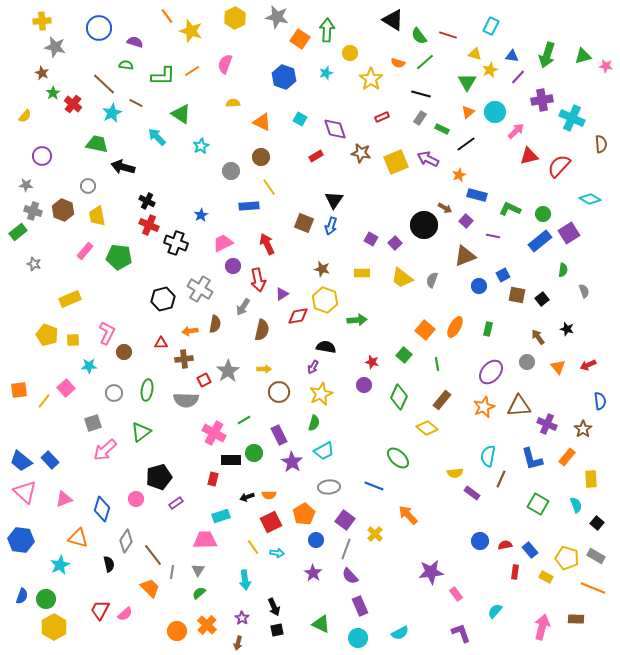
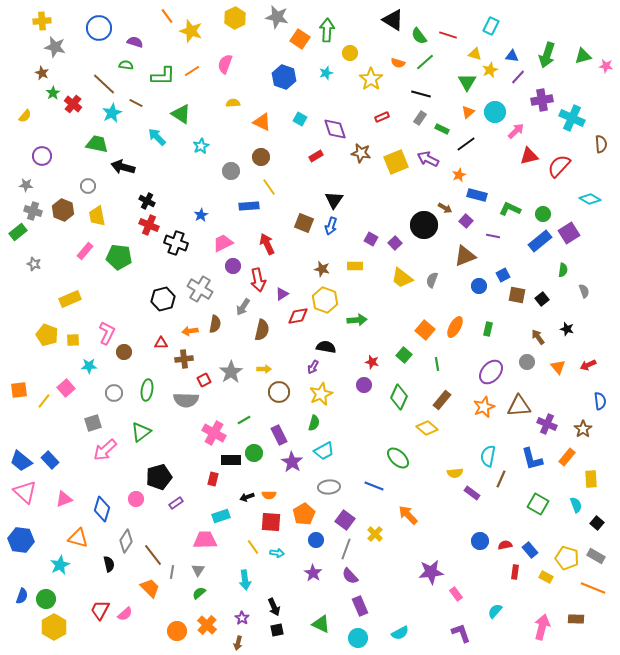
yellow rectangle at (362, 273): moved 7 px left, 7 px up
gray star at (228, 371): moved 3 px right, 1 px down
red square at (271, 522): rotated 30 degrees clockwise
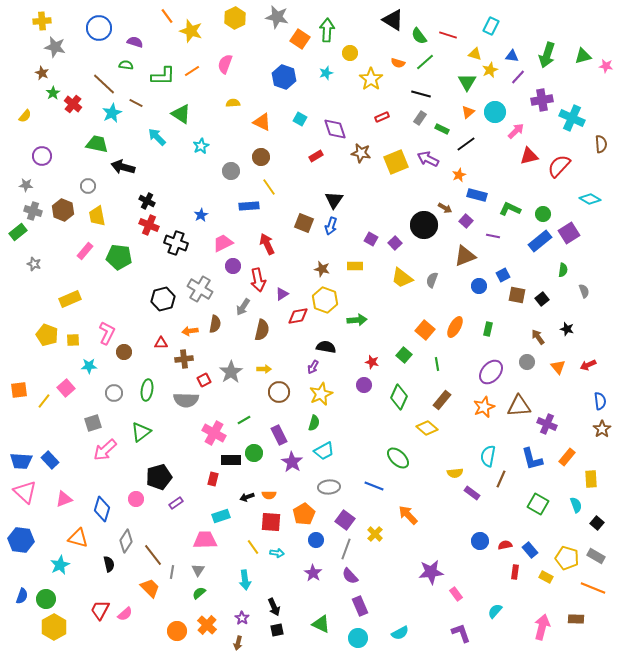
brown star at (583, 429): moved 19 px right
blue trapezoid at (21, 461): rotated 35 degrees counterclockwise
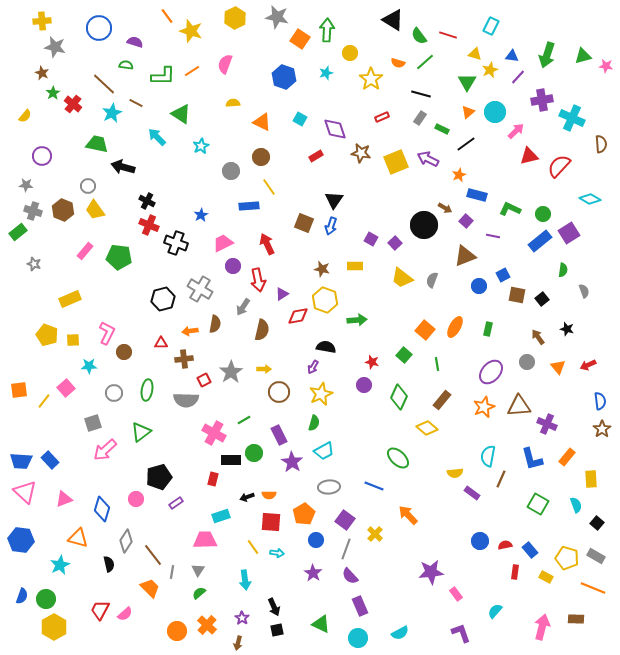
yellow trapezoid at (97, 216): moved 2 px left, 6 px up; rotated 25 degrees counterclockwise
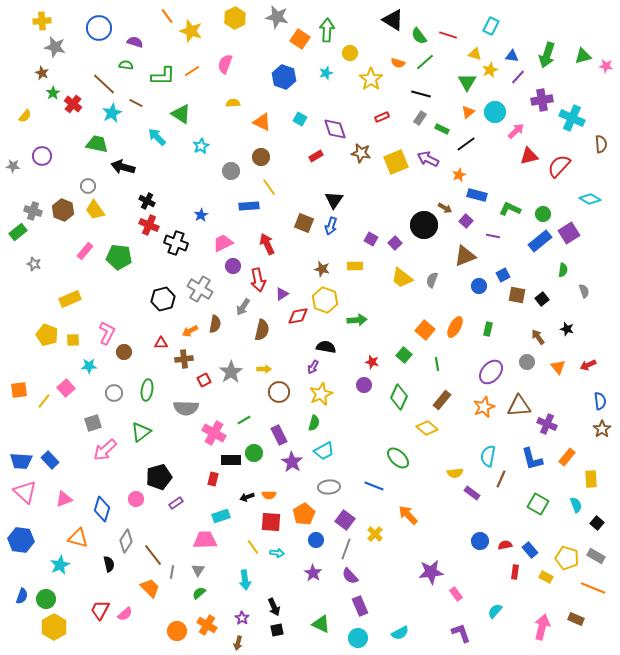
gray star at (26, 185): moved 13 px left, 19 px up
orange arrow at (190, 331): rotated 21 degrees counterclockwise
gray semicircle at (186, 400): moved 8 px down
brown rectangle at (576, 619): rotated 21 degrees clockwise
orange cross at (207, 625): rotated 12 degrees counterclockwise
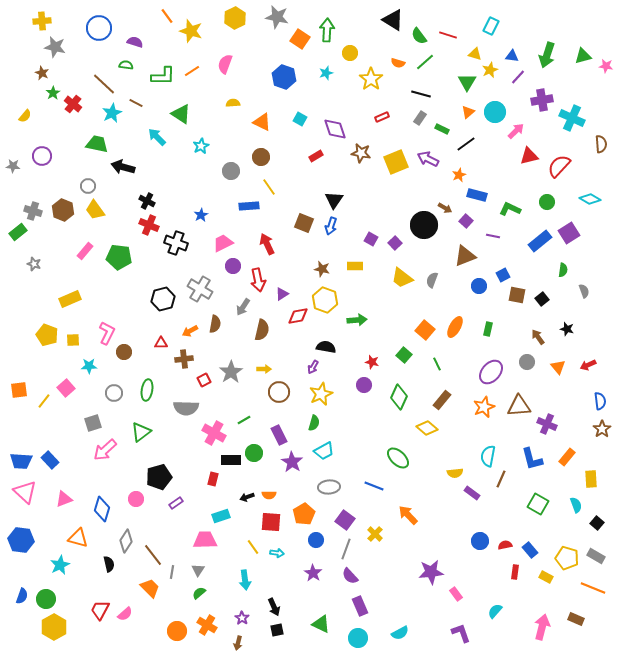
green circle at (543, 214): moved 4 px right, 12 px up
green line at (437, 364): rotated 16 degrees counterclockwise
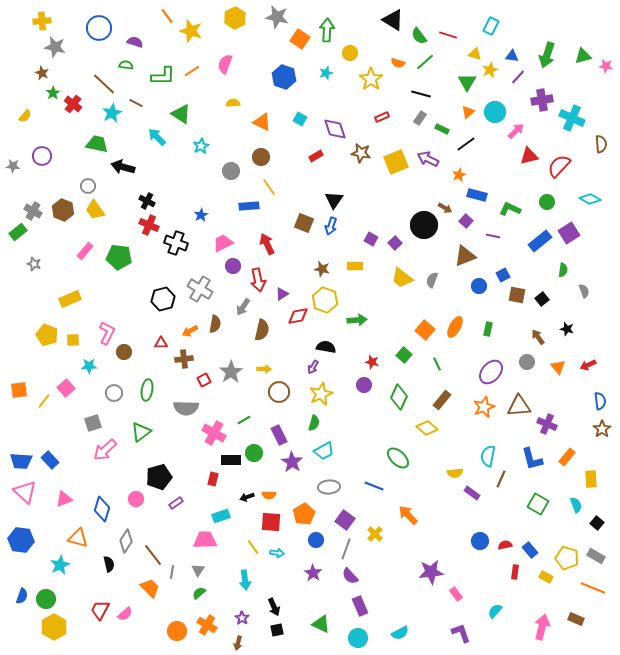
gray cross at (33, 211): rotated 12 degrees clockwise
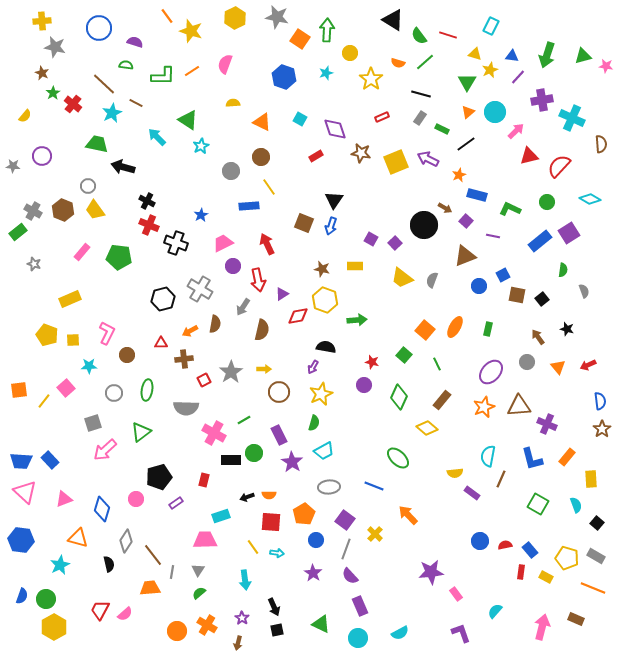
green triangle at (181, 114): moved 7 px right, 6 px down
pink rectangle at (85, 251): moved 3 px left, 1 px down
brown circle at (124, 352): moved 3 px right, 3 px down
red rectangle at (213, 479): moved 9 px left, 1 px down
red rectangle at (515, 572): moved 6 px right
orange trapezoid at (150, 588): rotated 50 degrees counterclockwise
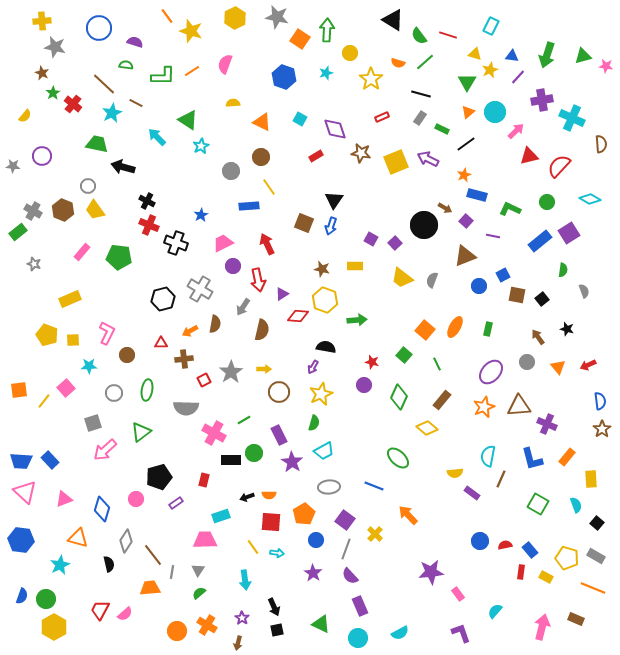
orange star at (459, 175): moved 5 px right
red diamond at (298, 316): rotated 15 degrees clockwise
pink rectangle at (456, 594): moved 2 px right
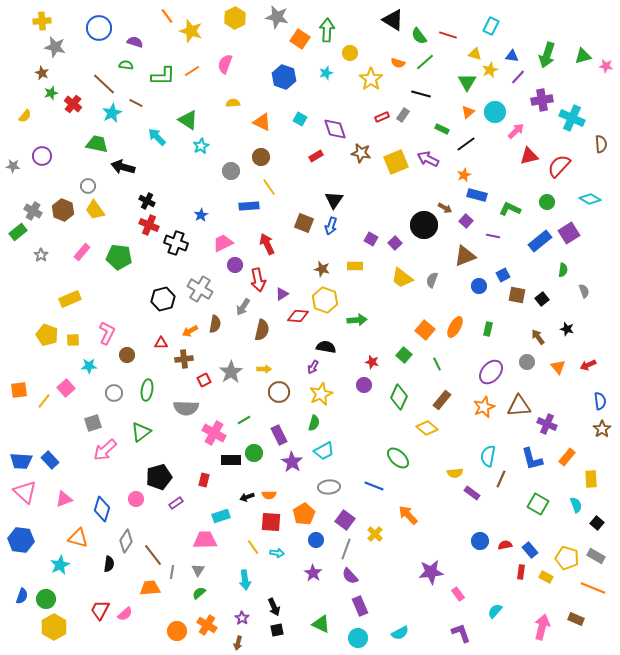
green star at (53, 93): moved 2 px left; rotated 16 degrees clockwise
gray rectangle at (420, 118): moved 17 px left, 3 px up
gray star at (34, 264): moved 7 px right, 9 px up; rotated 16 degrees clockwise
purple circle at (233, 266): moved 2 px right, 1 px up
black semicircle at (109, 564): rotated 21 degrees clockwise
